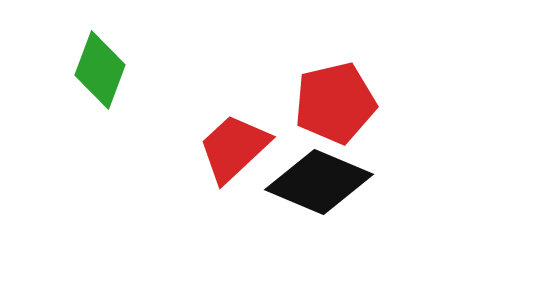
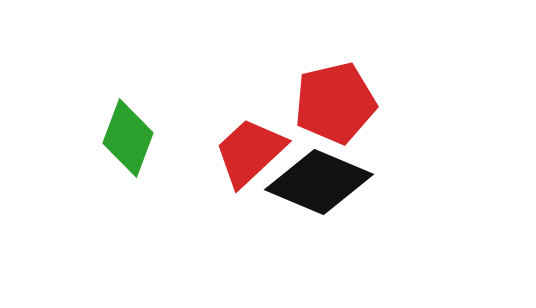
green diamond: moved 28 px right, 68 px down
red trapezoid: moved 16 px right, 4 px down
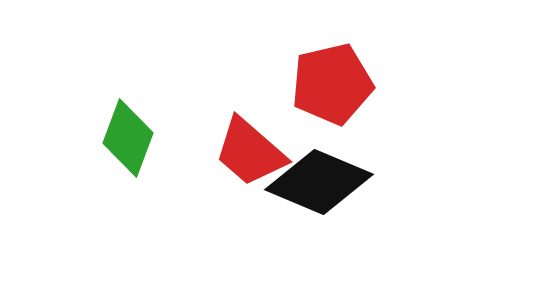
red pentagon: moved 3 px left, 19 px up
red trapezoid: rotated 96 degrees counterclockwise
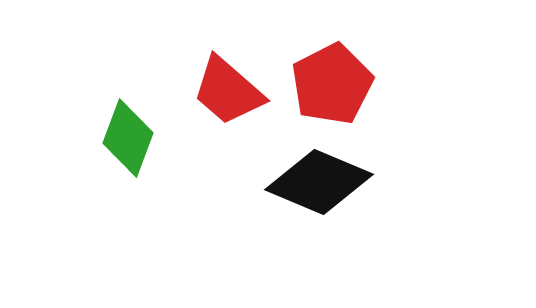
red pentagon: rotated 14 degrees counterclockwise
red trapezoid: moved 22 px left, 61 px up
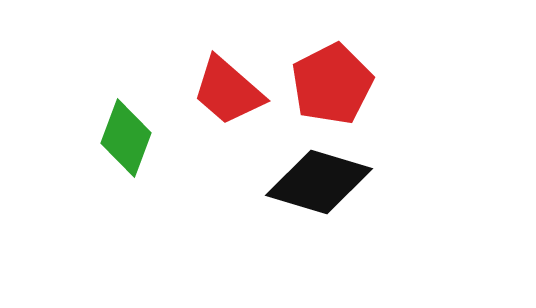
green diamond: moved 2 px left
black diamond: rotated 6 degrees counterclockwise
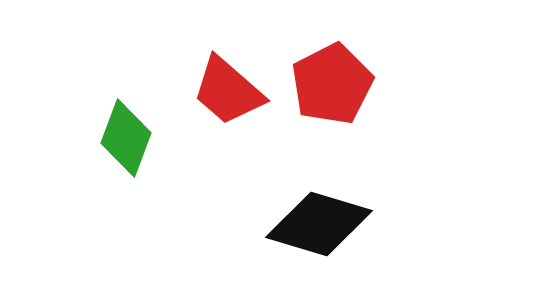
black diamond: moved 42 px down
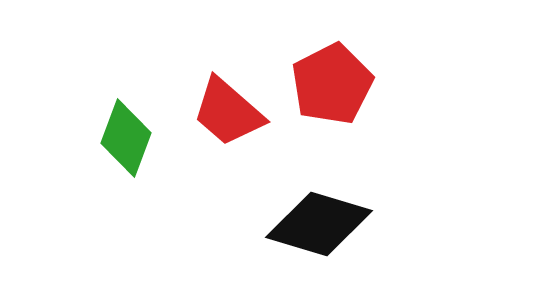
red trapezoid: moved 21 px down
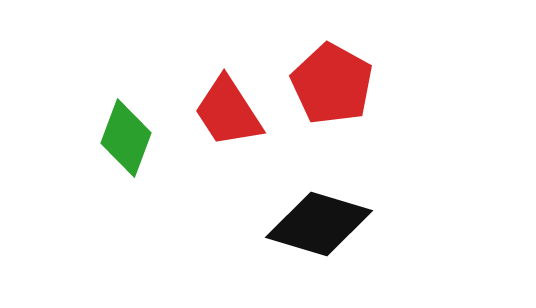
red pentagon: rotated 16 degrees counterclockwise
red trapezoid: rotated 16 degrees clockwise
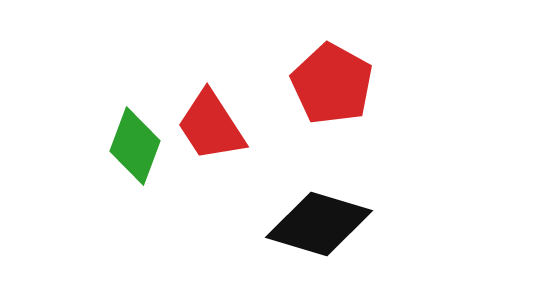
red trapezoid: moved 17 px left, 14 px down
green diamond: moved 9 px right, 8 px down
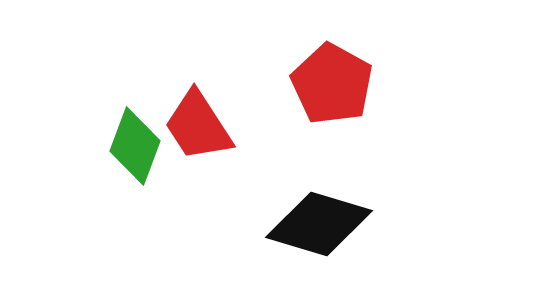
red trapezoid: moved 13 px left
